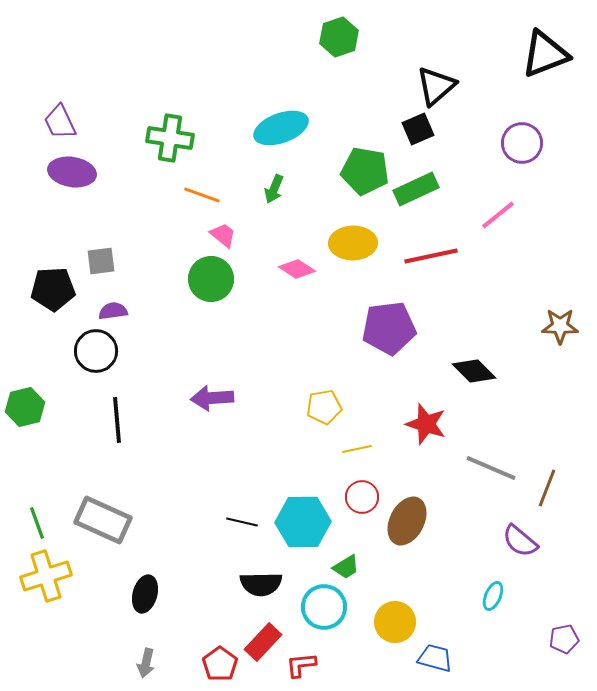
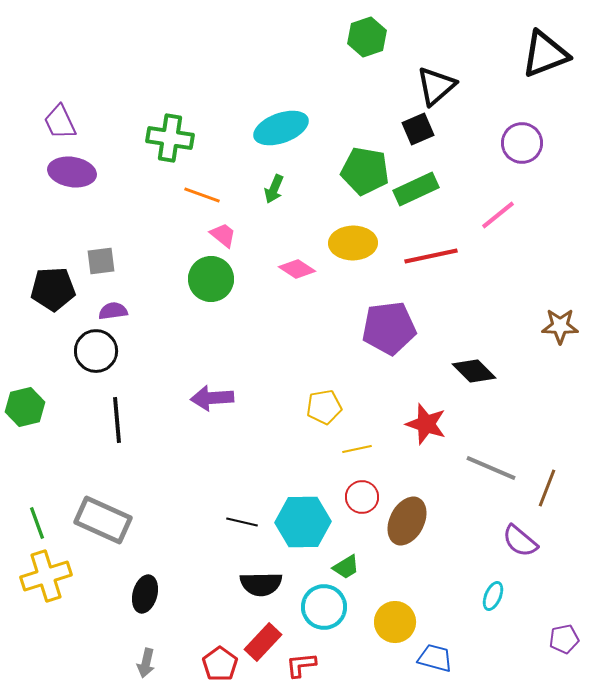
green hexagon at (339, 37): moved 28 px right
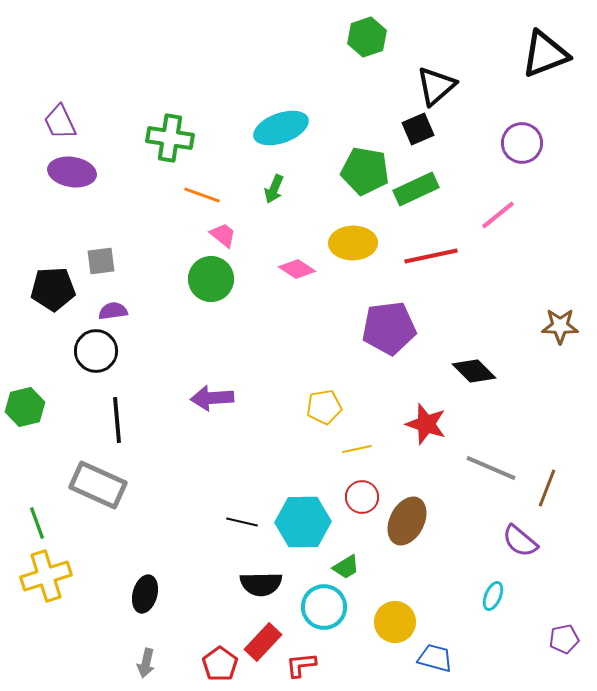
gray rectangle at (103, 520): moved 5 px left, 35 px up
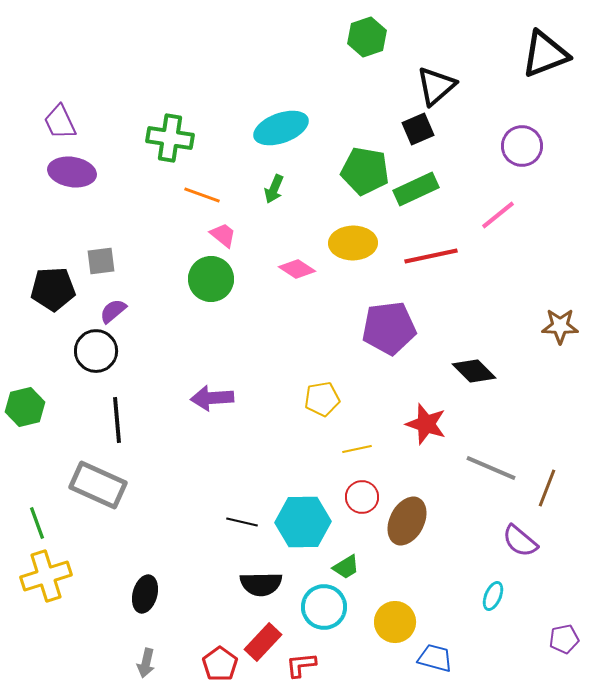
purple circle at (522, 143): moved 3 px down
purple semicircle at (113, 311): rotated 32 degrees counterclockwise
yellow pentagon at (324, 407): moved 2 px left, 8 px up
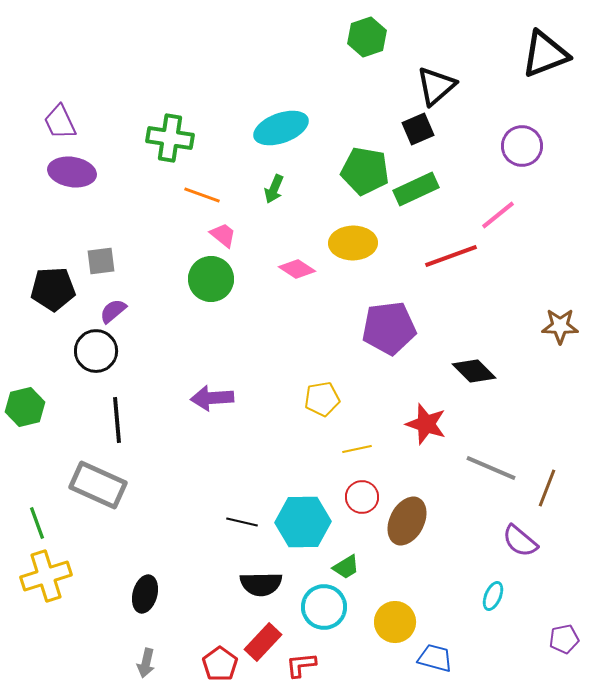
red line at (431, 256): moved 20 px right; rotated 8 degrees counterclockwise
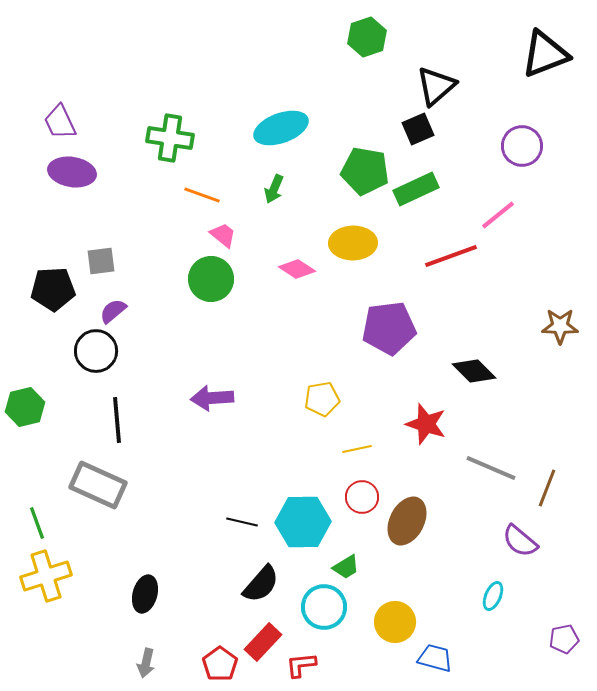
black semicircle at (261, 584): rotated 48 degrees counterclockwise
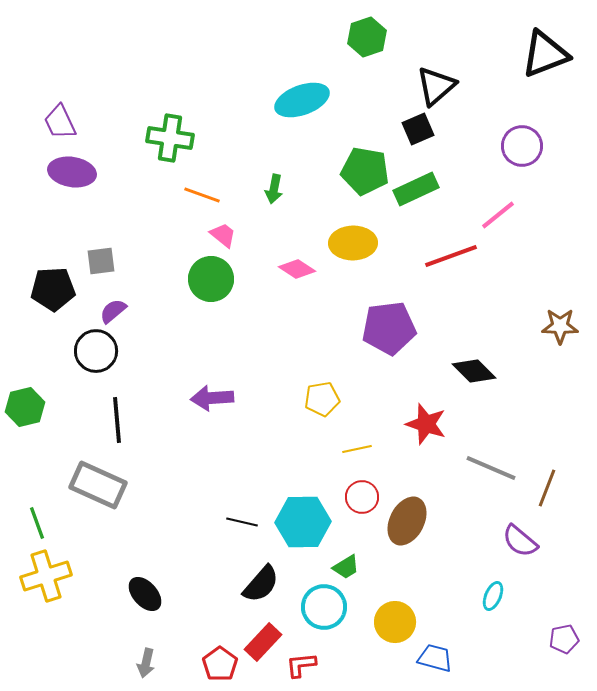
cyan ellipse at (281, 128): moved 21 px right, 28 px up
green arrow at (274, 189): rotated 12 degrees counterclockwise
black ellipse at (145, 594): rotated 57 degrees counterclockwise
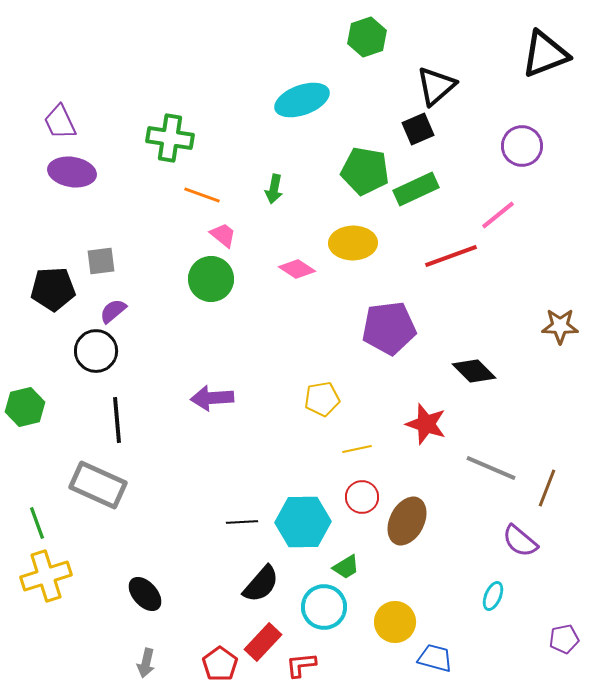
black line at (242, 522): rotated 16 degrees counterclockwise
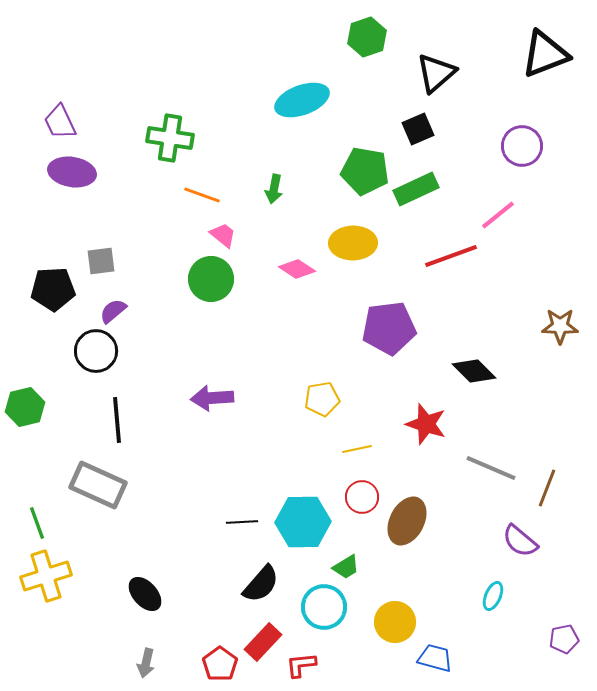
black triangle at (436, 86): moved 13 px up
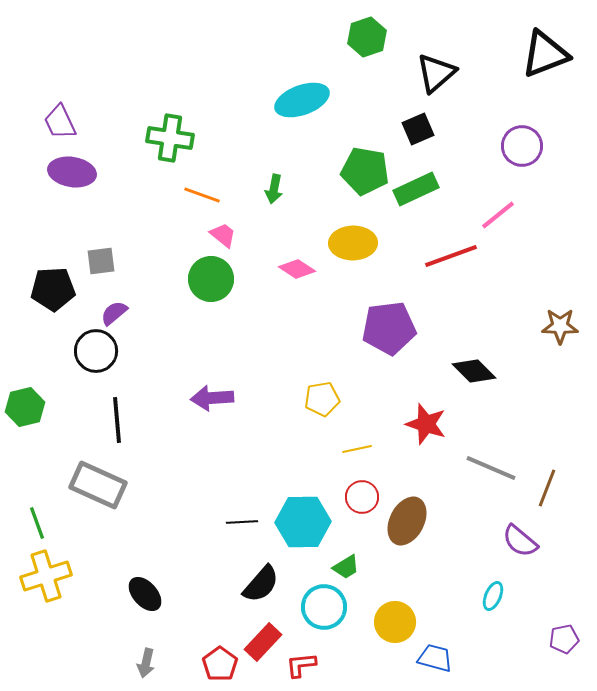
purple semicircle at (113, 311): moved 1 px right, 2 px down
